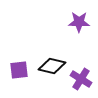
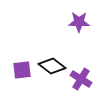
black diamond: rotated 24 degrees clockwise
purple square: moved 3 px right
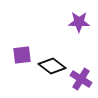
purple square: moved 15 px up
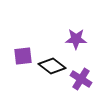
purple star: moved 3 px left, 17 px down
purple square: moved 1 px right, 1 px down
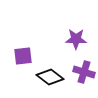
black diamond: moved 2 px left, 11 px down
purple cross: moved 3 px right, 7 px up; rotated 15 degrees counterclockwise
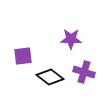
purple star: moved 5 px left
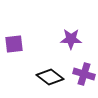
purple square: moved 9 px left, 12 px up
purple cross: moved 2 px down
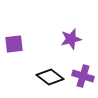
purple star: rotated 15 degrees counterclockwise
purple cross: moved 1 px left, 2 px down
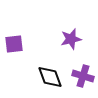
black diamond: rotated 32 degrees clockwise
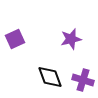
purple square: moved 1 px right, 5 px up; rotated 18 degrees counterclockwise
purple cross: moved 4 px down
